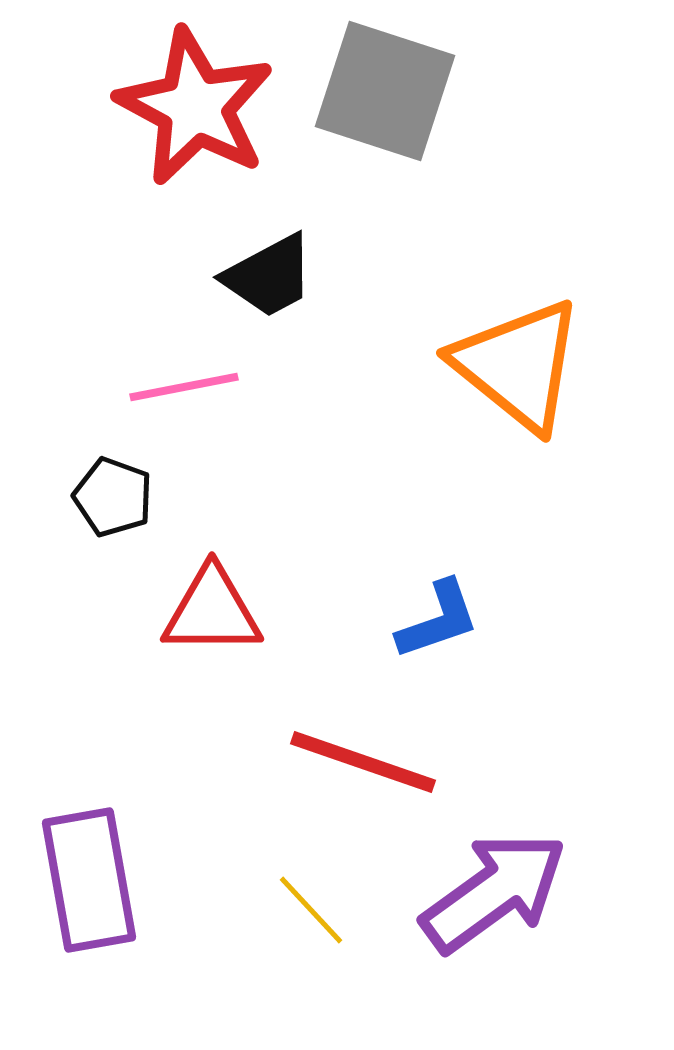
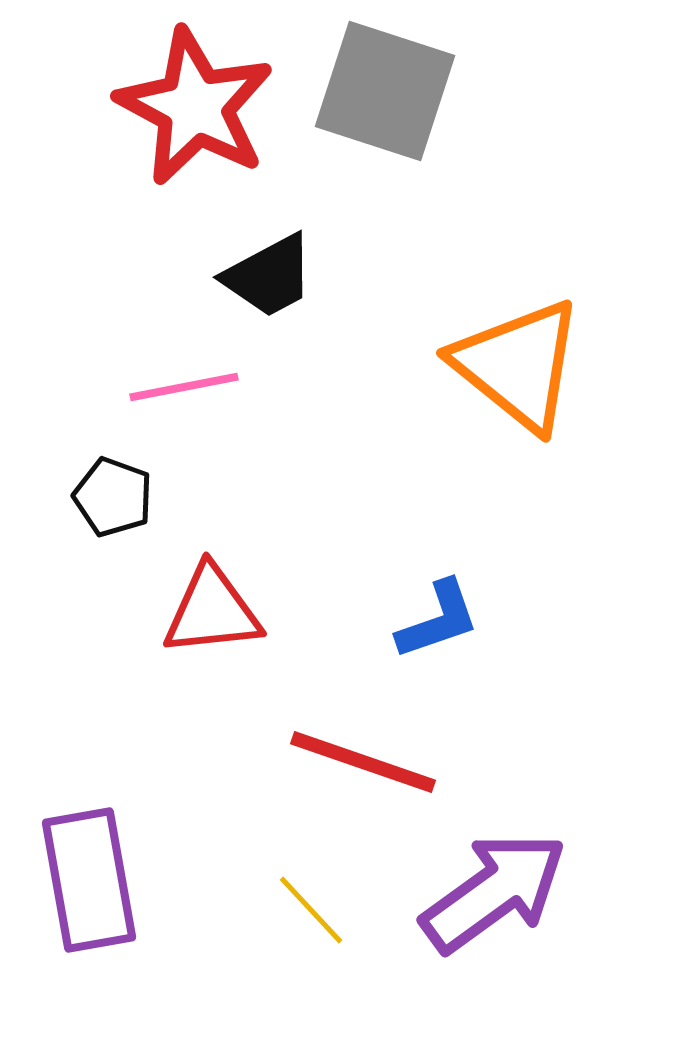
red triangle: rotated 6 degrees counterclockwise
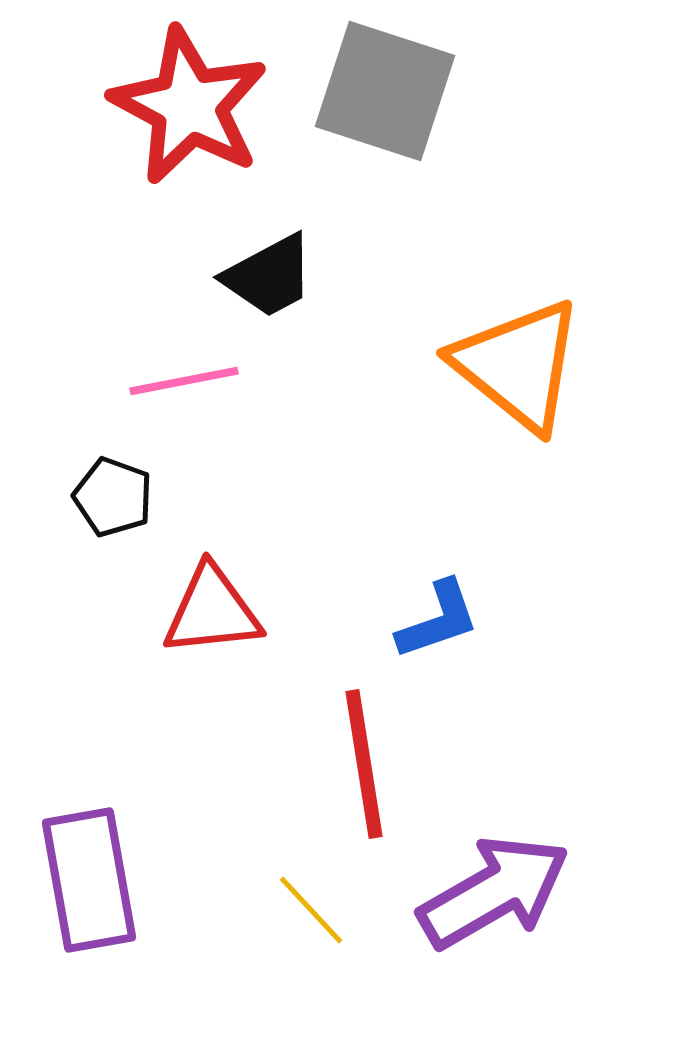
red star: moved 6 px left, 1 px up
pink line: moved 6 px up
red line: moved 1 px right, 2 px down; rotated 62 degrees clockwise
purple arrow: rotated 6 degrees clockwise
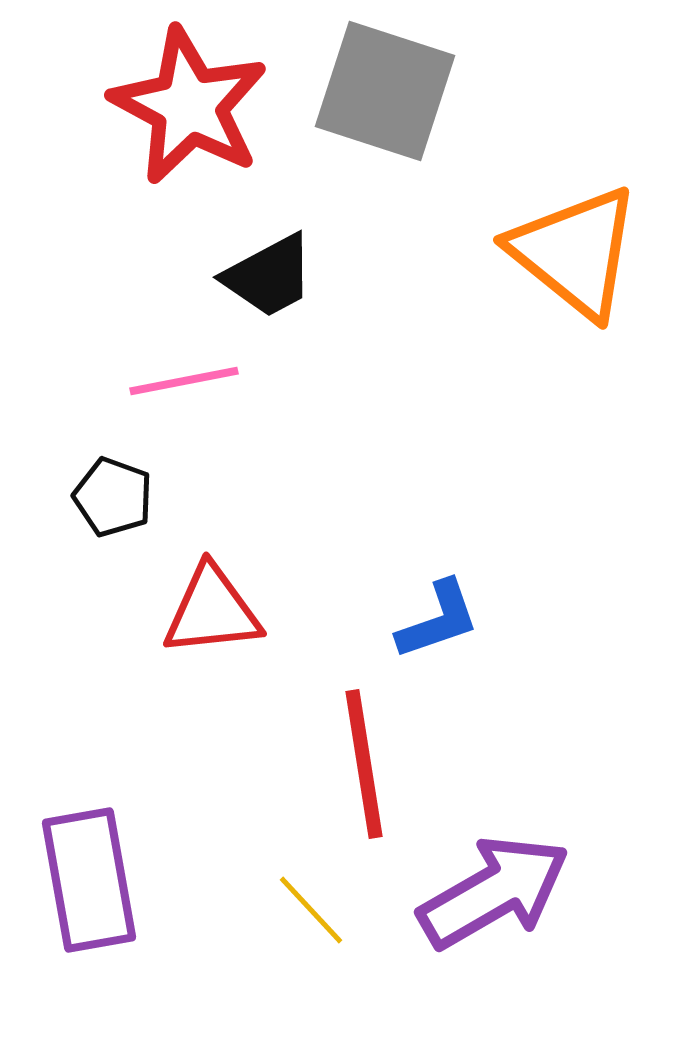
orange triangle: moved 57 px right, 113 px up
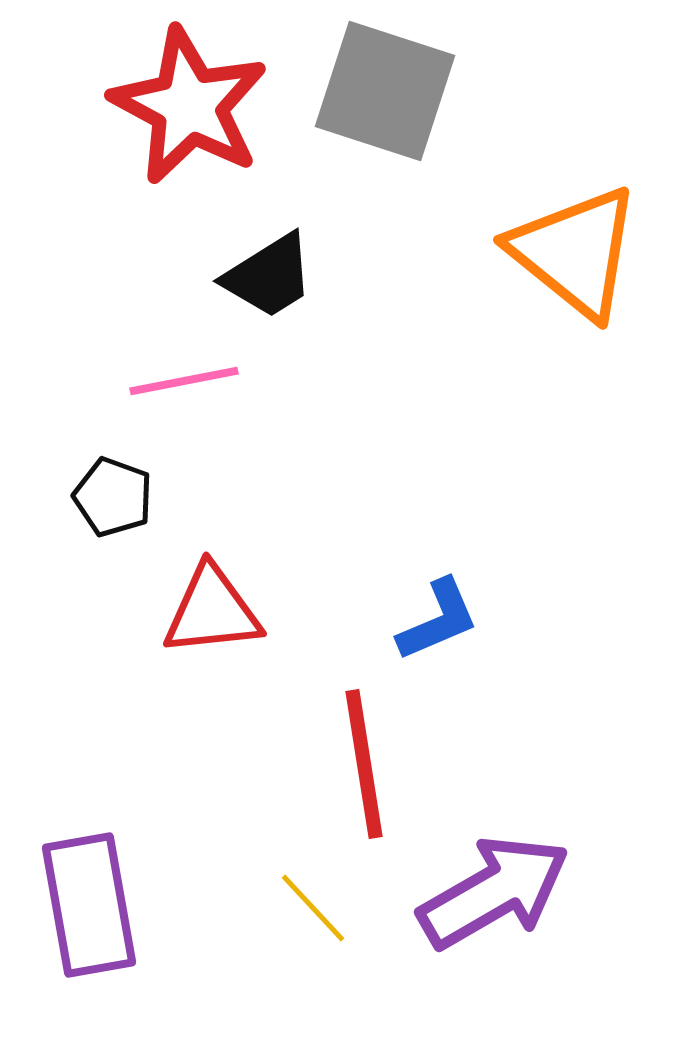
black trapezoid: rotated 4 degrees counterclockwise
blue L-shape: rotated 4 degrees counterclockwise
purple rectangle: moved 25 px down
yellow line: moved 2 px right, 2 px up
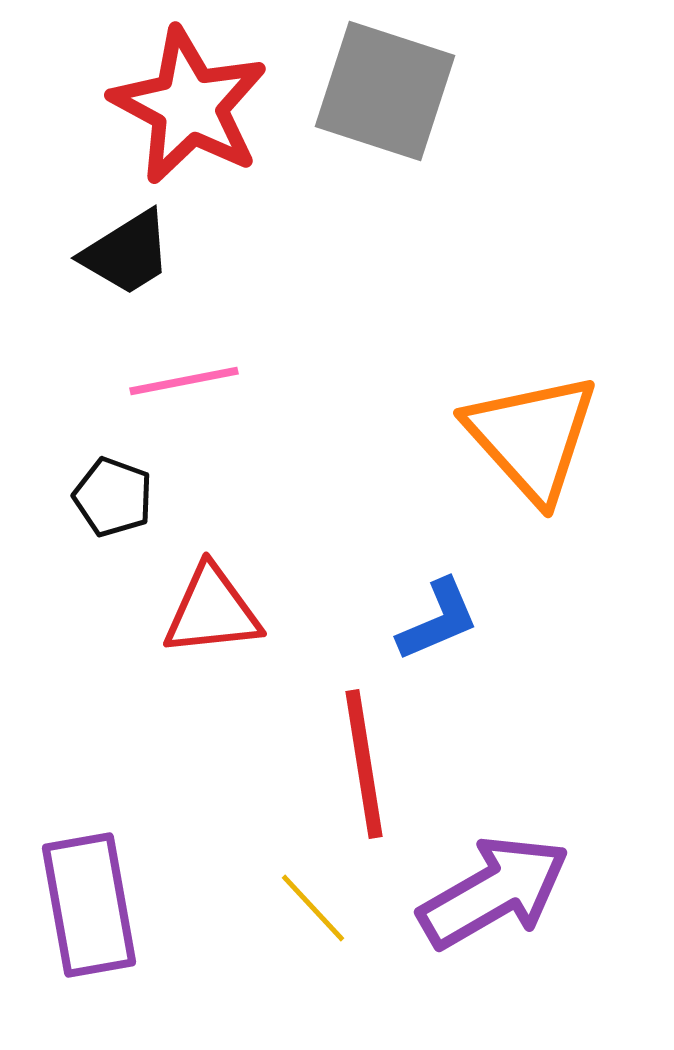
orange triangle: moved 43 px left, 185 px down; rotated 9 degrees clockwise
black trapezoid: moved 142 px left, 23 px up
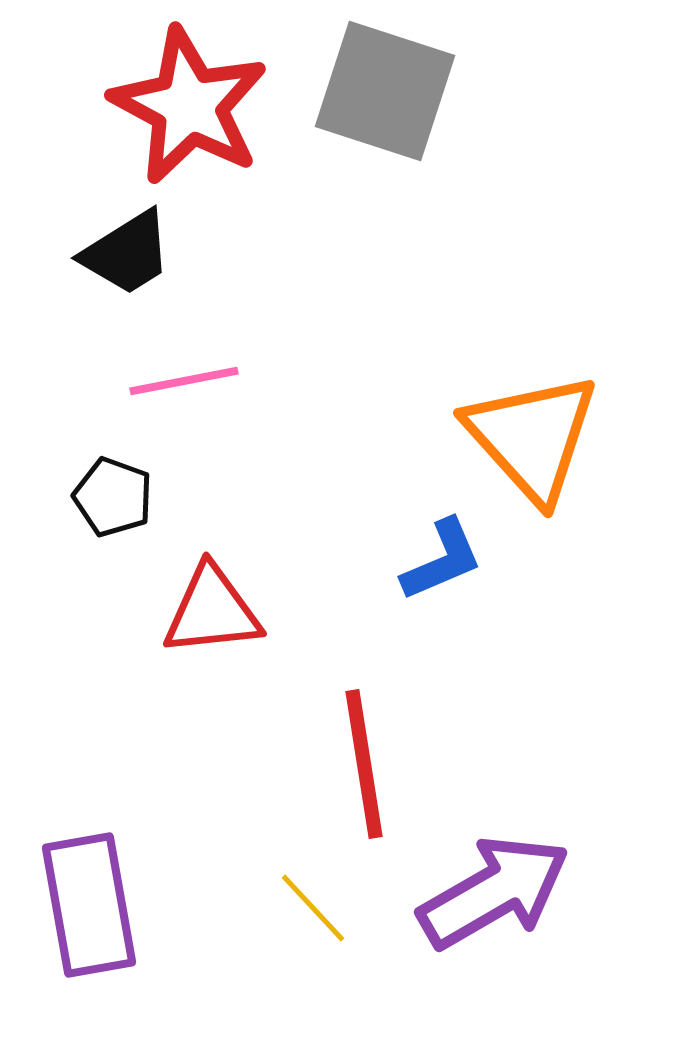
blue L-shape: moved 4 px right, 60 px up
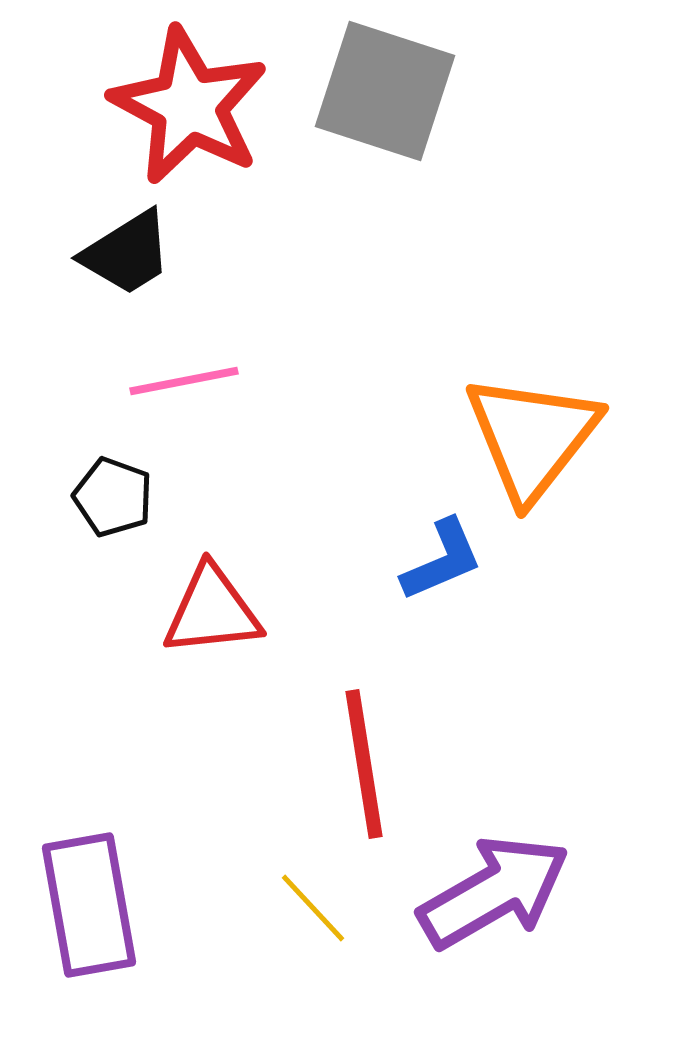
orange triangle: rotated 20 degrees clockwise
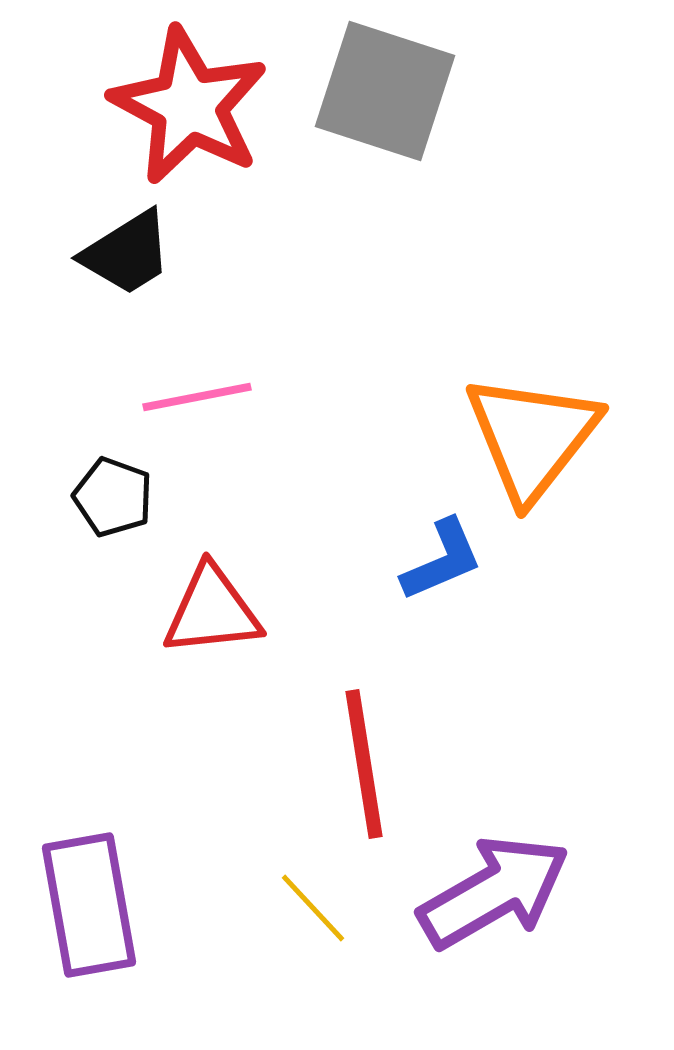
pink line: moved 13 px right, 16 px down
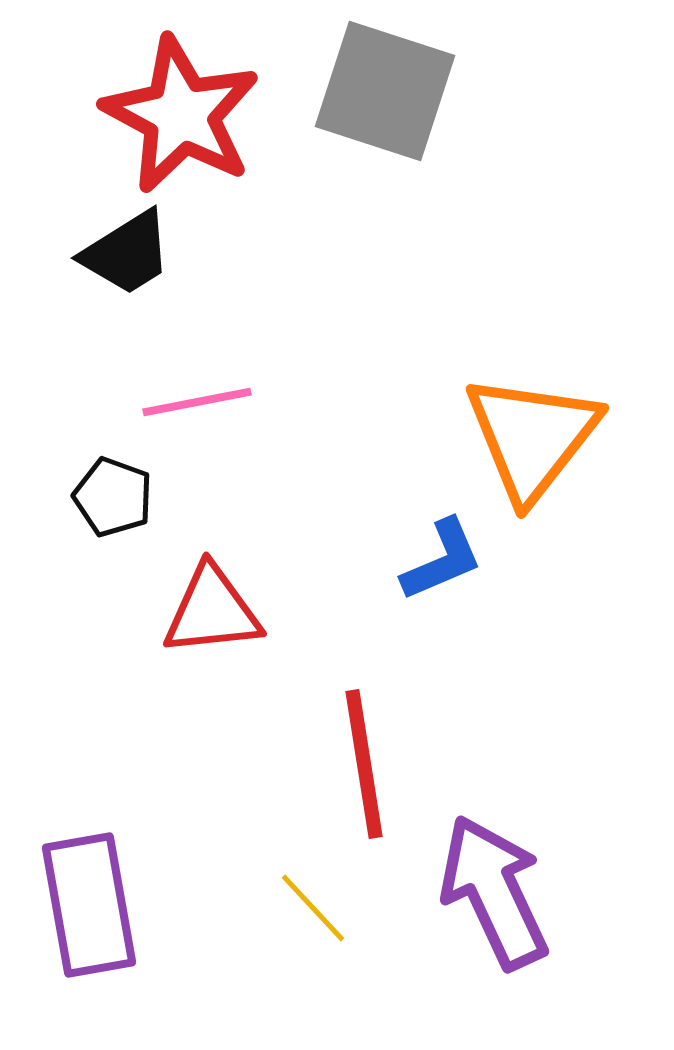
red star: moved 8 px left, 9 px down
pink line: moved 5 px down
purple arrow: rotated 85 degrees counterclockwise
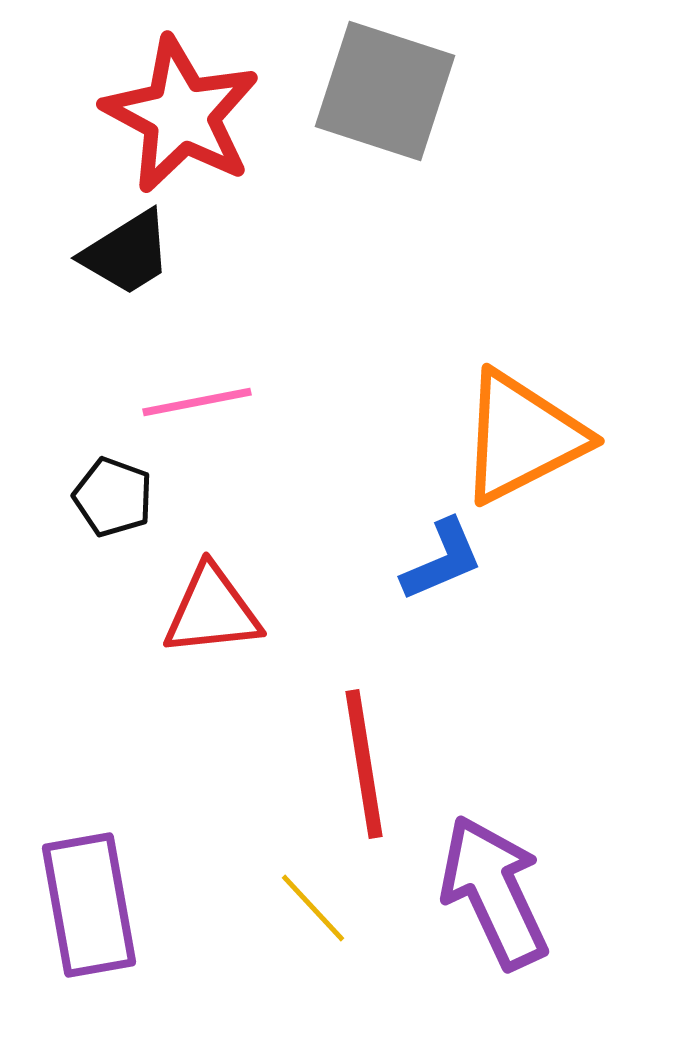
orange triangle: moved 10 px left; rotated 25 degrees clockwise
